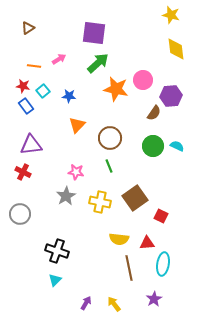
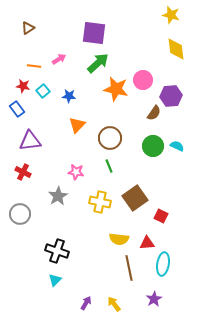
blue rectangle: moved 9 px left, 3 px down
purple triangle: moved 1 px left, 4 px up
gray star: moved 8 px left
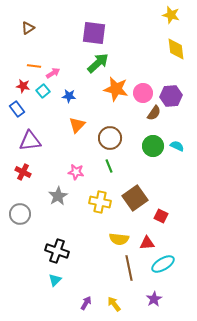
pink arrow: moved 6 px left, 14 px down
pink circle: moved 13 px down
cyan ellipse: rotated 50 degrees clockwise
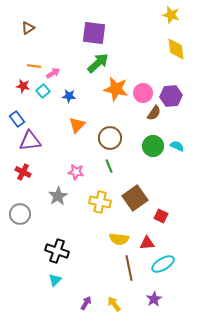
blue rectangle: moved 10 px down
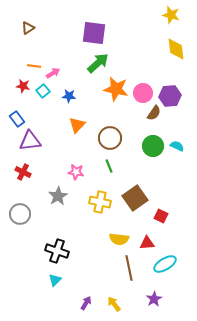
purple hexagon: moved 1 px left
cyan ellipse: moved 2 px right
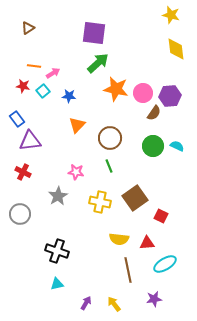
brown line: moved 1 px left, 2 px down
cyan triangle: moved 2 px right, 4 px down; rotated 32 degrees clockwise
purple star: rotated 21 degrees clockwise
